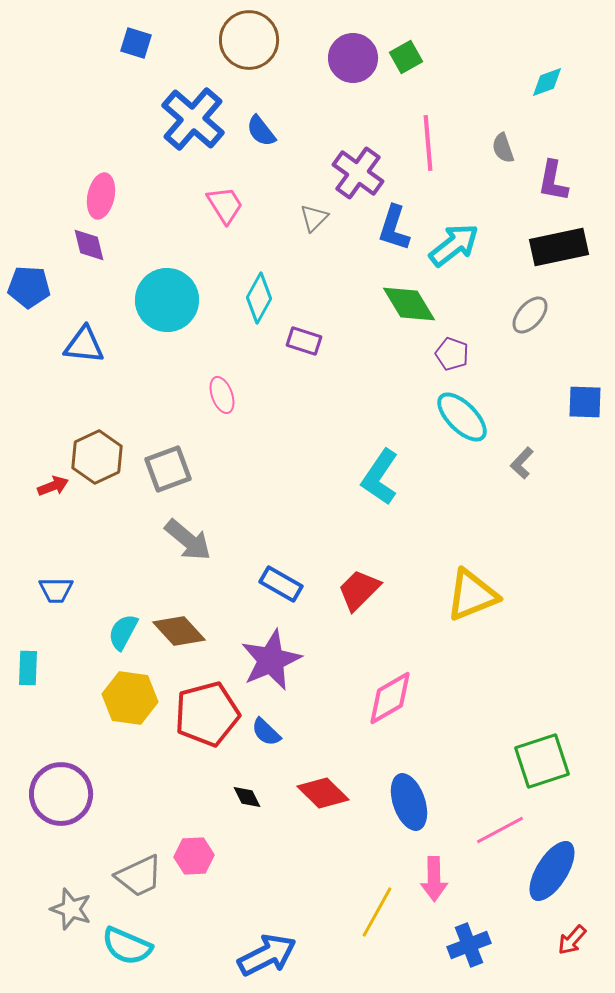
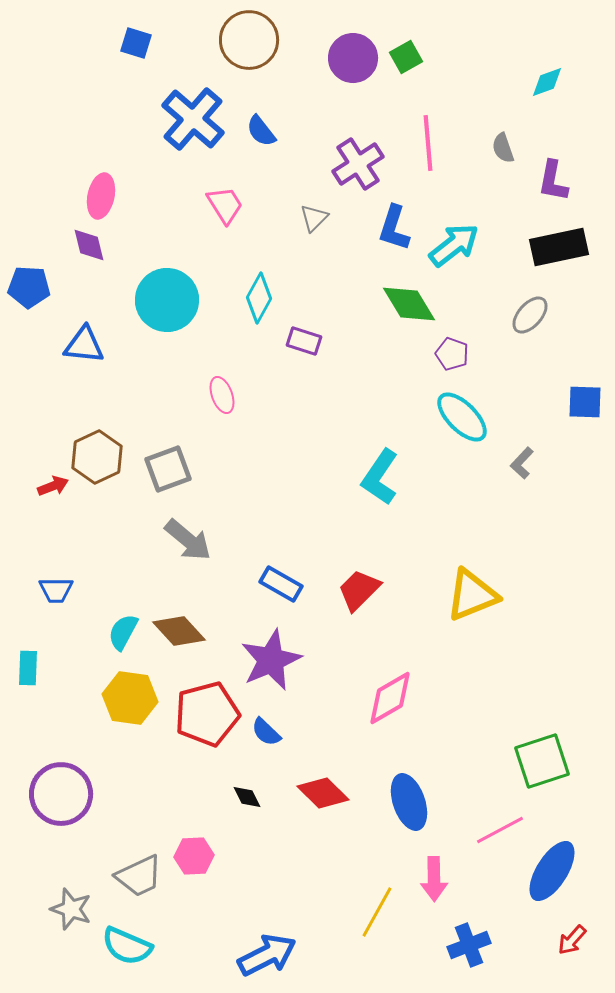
purple cross at (358, 173): moved 9 px up; rotated 21 degrees clockwise
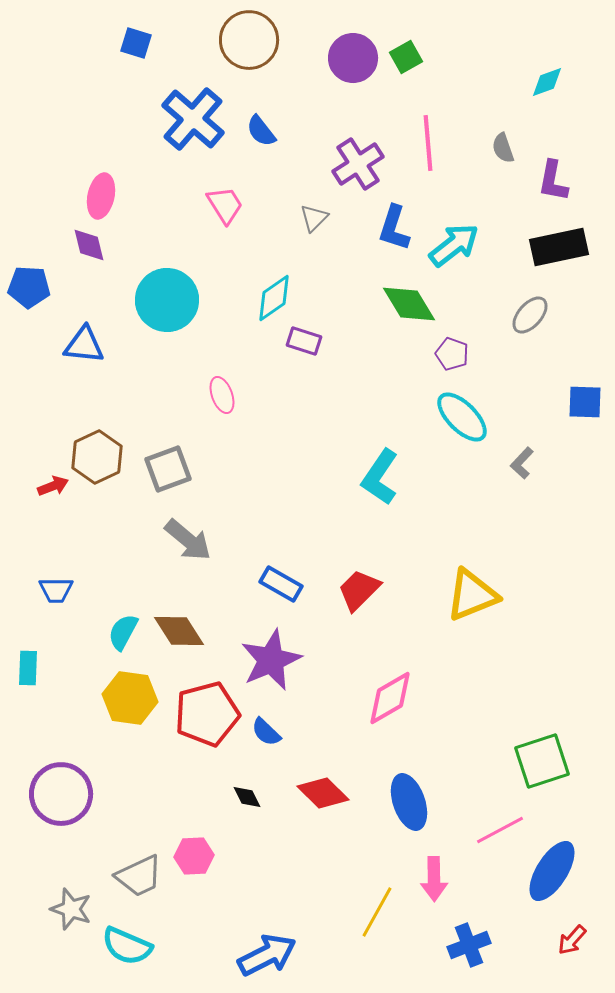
cyan diamond at (259, 298): moved 15 px right; rotated 27 degrees clockwise
brown diamond at (179, 631): rotated 10 degrees clockwise
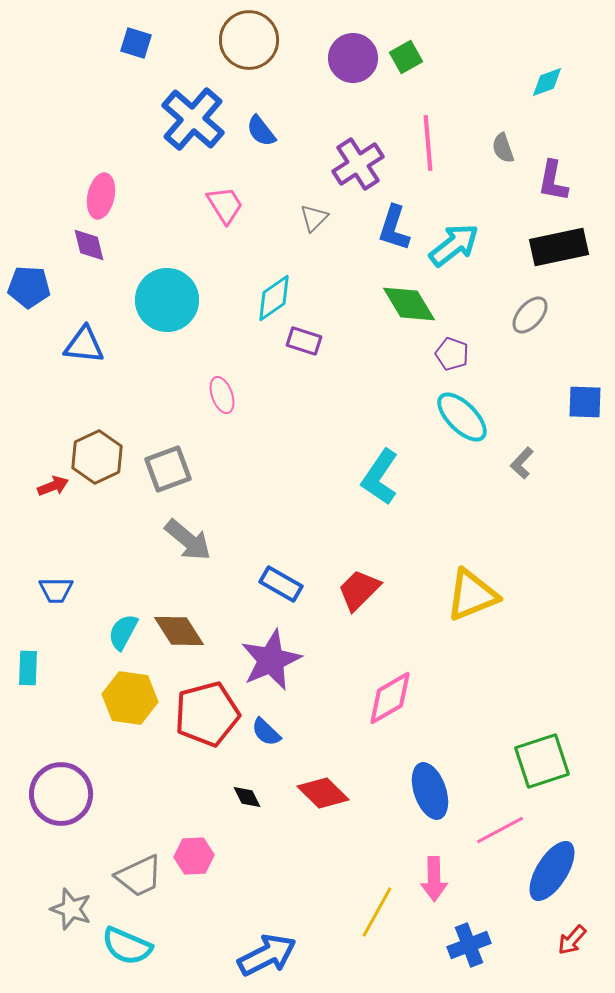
blue ellipse at (409, 802): moved 21 px right, 11 px up
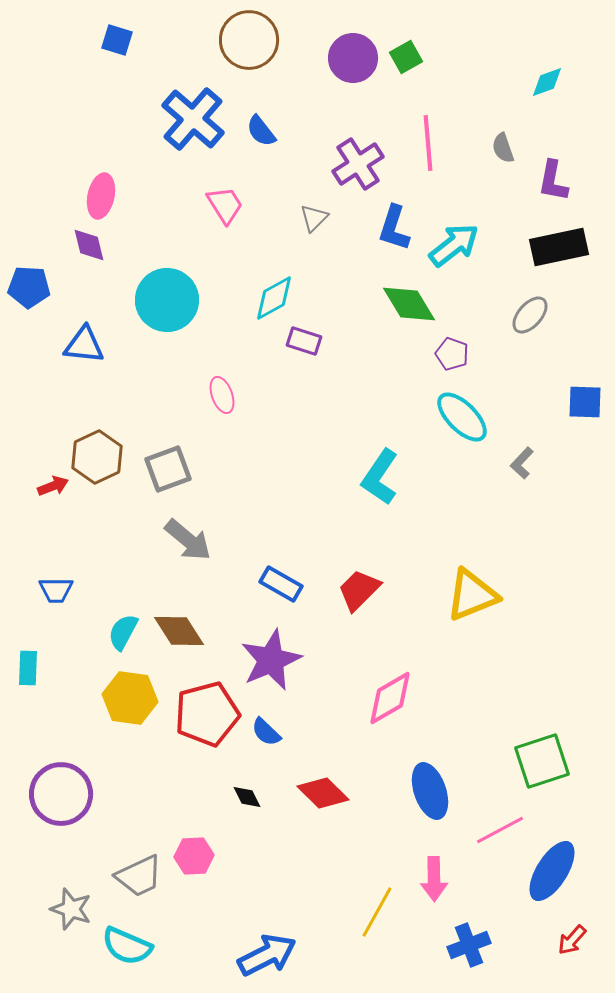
blue square at (136, 43): moved 19 px left, 3 px up
cyan diamond at (274, 298): rotated 6 degrees clockwise
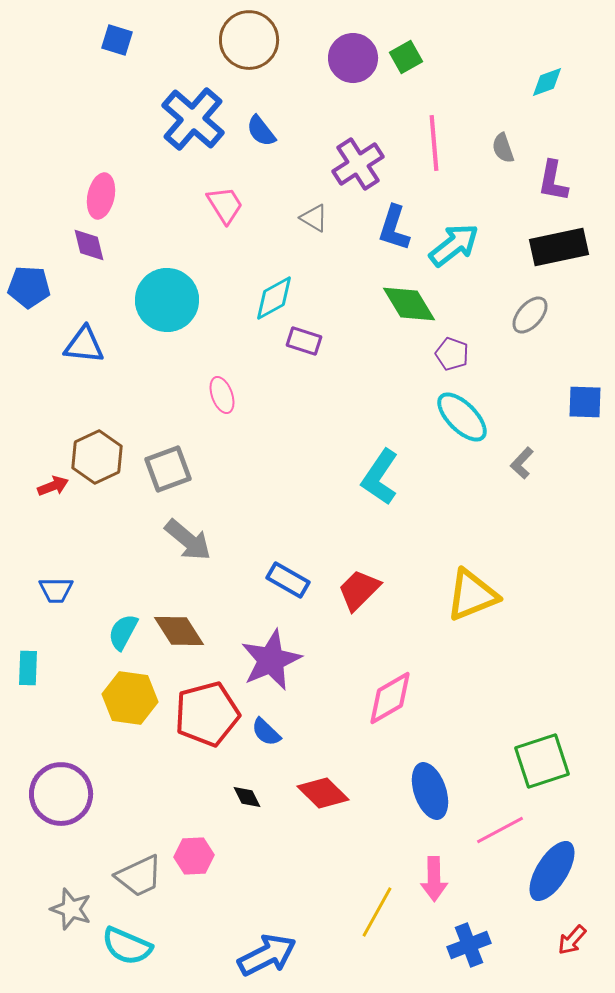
pink line at (428, 143): moved 6 px right
gray triangle at (314, 218): rotated 44 degrees counterclockwise
blue rectangle at (281, 584): moved 7 px right, 4 px up
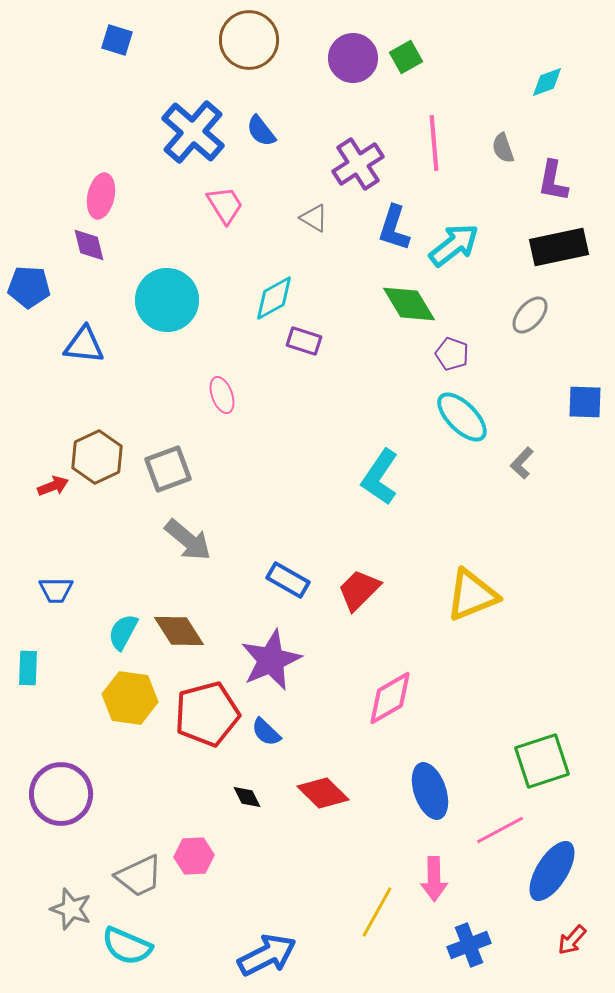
blue cross at (193, 119): moved 13 px down
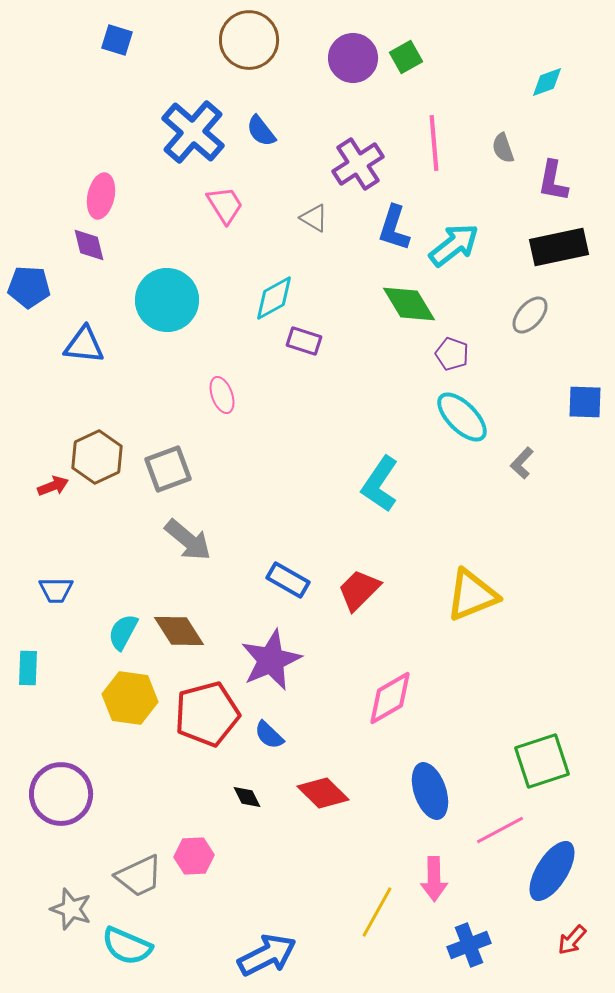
cyan L-shape at (380, 477): moved 7 px down
blue semicircle at (266, 732): moved 3 px right, 3 px down
